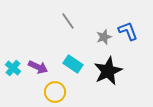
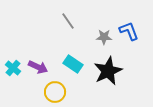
blue L-shape: moved 1 px right
gray star: rotated 21 degrees clockwise
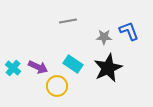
gray line: rotated 66 degrees counterclockwise
black star: moved 3 px up
yellow circle: moved 2 px right, 6 px up
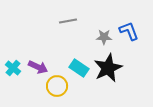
cyan rectangle: moved 6 px right, 4 px down
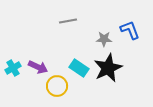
blue L-shape: moved 1 px right, 1 px up
gray star: moved 2 px down
cyan cross: rotated 21 degrees clockwise
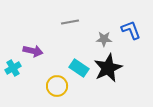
gray line: moved 2 px right, 1 px down
blue L-shape: moved 1 px right
purple arrow: moved 5 px left, 16 px up; rotated 12 degrees counterclockwise
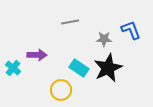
purple arrow: moved 4 px right, 4 px down; rotated 12 degrees counterclockwise
cyan cross: rotated 21 degrees counterclockwise
yellow circle: moved 4 px right, 4 px down
